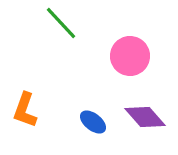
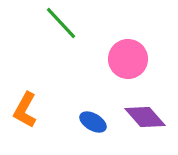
pink circle: moved 2 px left, 3 px down
orange L-shape: rotated 9 degrees clockwise
blue ellipse: rotated 8 degrees counterclockwise
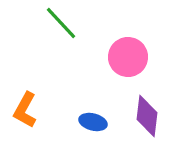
pink circle: moved 2 px up
purple diamond: moved 2 px right, 1 px up; rotated 48 degrees clockwise
blue ellipse: rotated 16 degrees counterclockwise
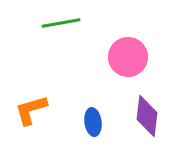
green line: rotated 57 degrees counterclockwise
orange L-shape: moved 6 px right; rotated 45 degrees clockwise
blue ellipse: rotated 68 degrees clockwise
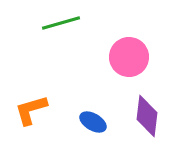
green line: rotated 6 degrees counterclockwise
pink circle: moved 1 px right
blue ellipse: rotated 52 degrees counterclockwise
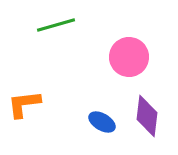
green line: moved 5 px left, 2 px down
orange L-shape: moved 7 px left, 6 px up; rotated 9 degrees clockwise
blue ellipse: moved 9 px right
